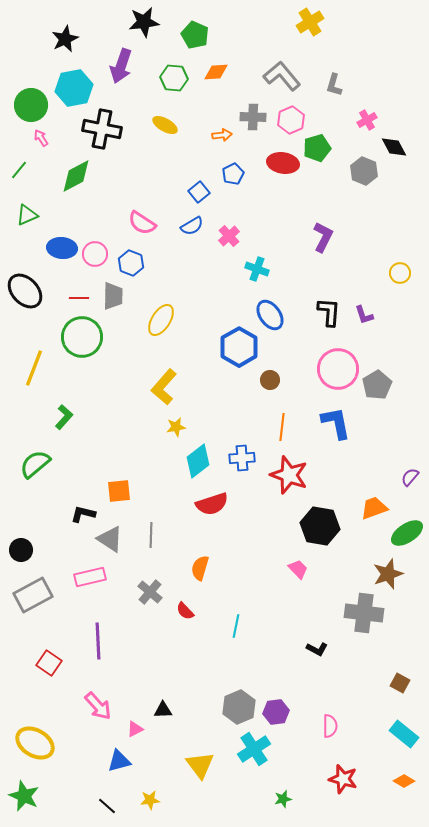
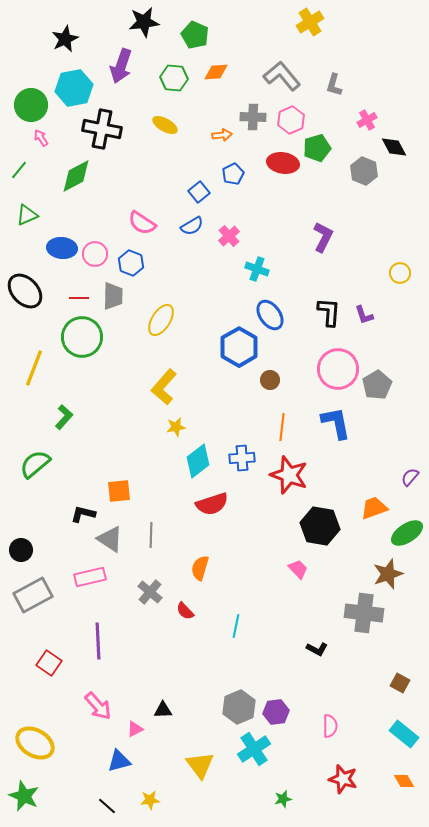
orange diamond at (404, 781): rotated 30 degrees clockwise
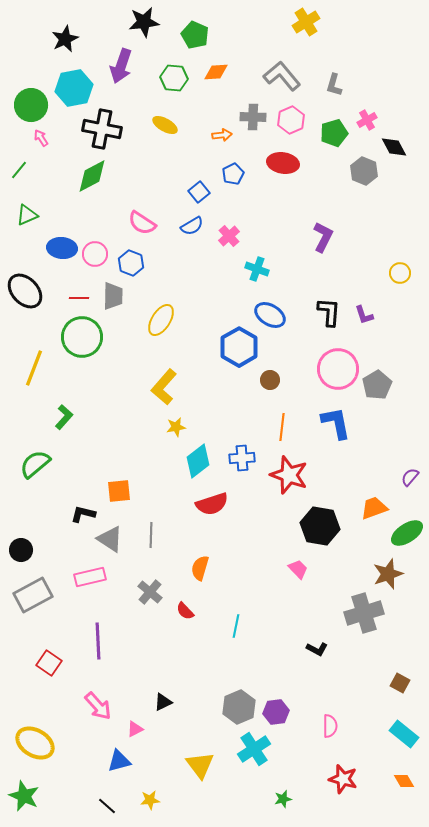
yellow cross at (310, 22): moved 4 px left
green pentagon at (317, 148): moved 17 px right, 15 px up
green diamond at (76, 176): moved 16 px right
blue ellipse at (270, 315): rotated 24 degrees counterclockwise
gray cross at (364, 613): rotated 24 degrees counterclockwise
black triangle at (163, 710): moved 8 px up; rotated 24 degrees counterclockwise
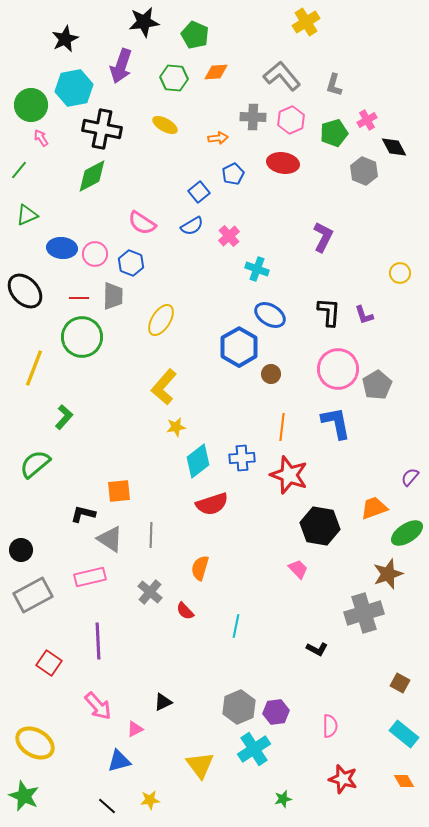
orange arrow at (222, 135): moved 4 px left, 3 px down
brown circle at (270, 380): moved 1 px right, 6 px up
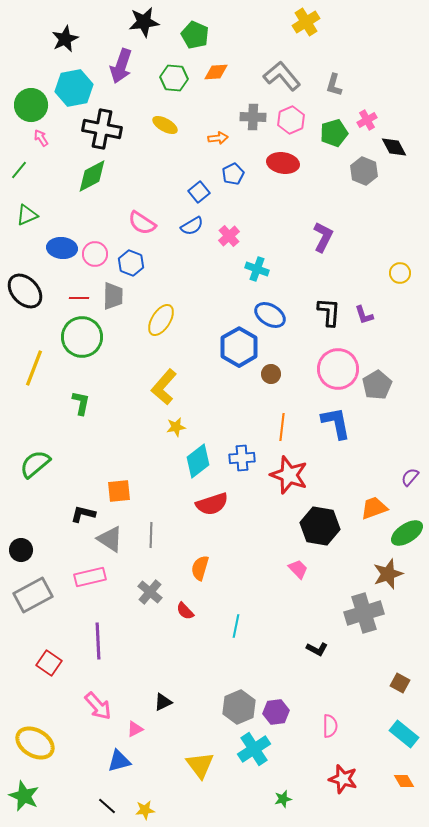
green L-shape at (64, 417): moved 17 px right, 14 px up; rotated 30 degrees counterclockwise
yellow star at (150, 800): moved 5 px left, 10 px down
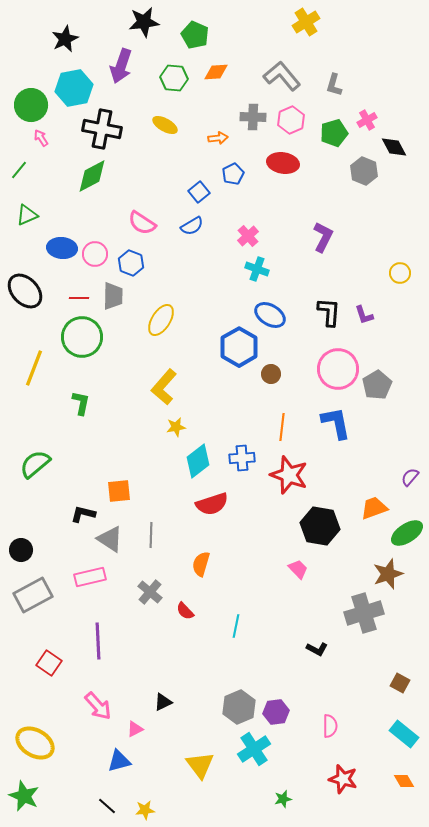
pink cross at (229, 236): moved 19 px right
orange semicircle at (200, 568): moved 1 px right, 4 px up
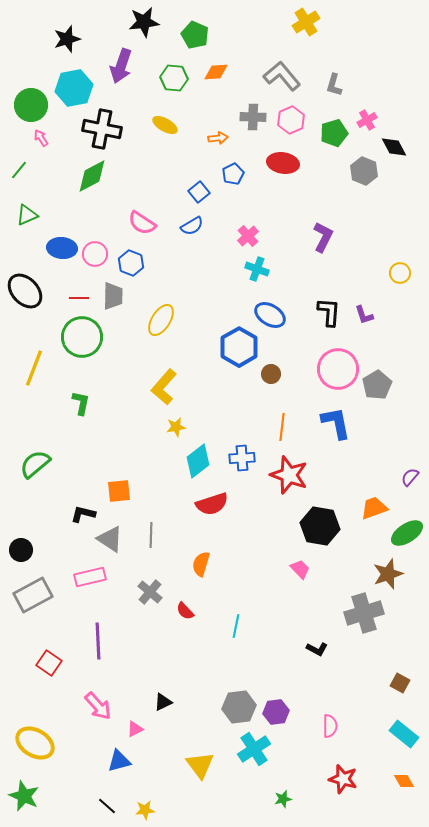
black star at (65, 39): moved 2 px right; rotated 8 degrees clockwise
pink trapezoid at (298, 569): moved 2 px right
gray hexagon at (239, 707): rotated 16 degrees clockwise
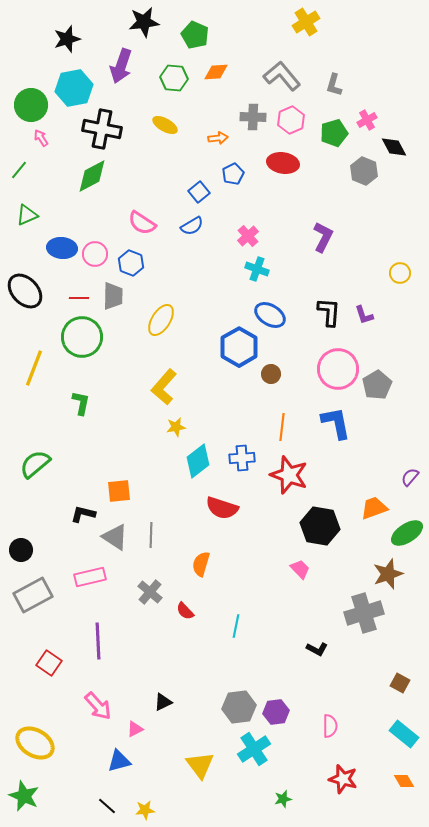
red semicircle at (212, 504): moved 10 px right, 4 px down; rotated 36 degrees clockwise
gray triangle at (110, 539): moved 5 px right, 2 px up
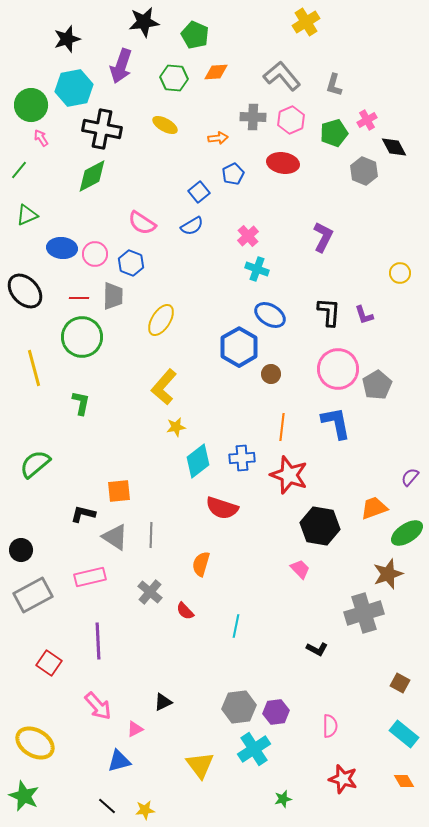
yellow line at (34, 368): rotated 36 degrees counterclockwise
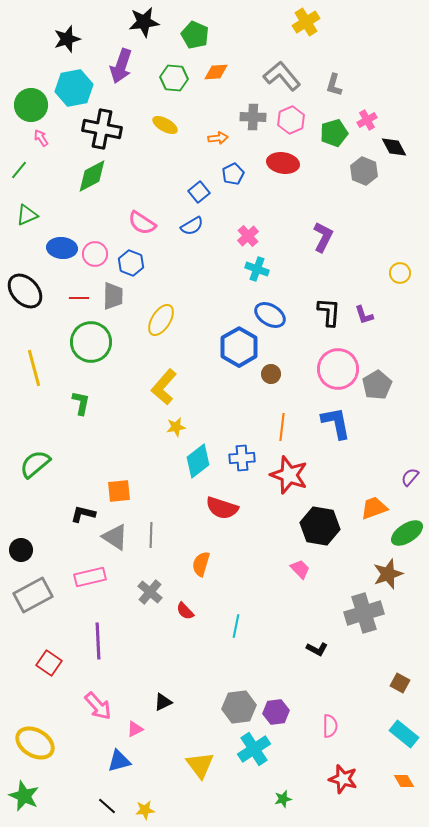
green circle at (82, 337): moved 9 px right, 5 px down
